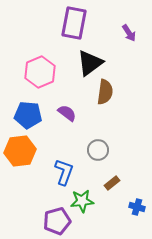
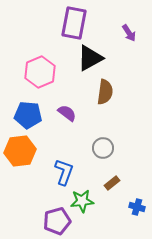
black triangle: moved 5 px up; rotated 8 degrees clockwise
gray circle: moved 5 px right, 2 px up
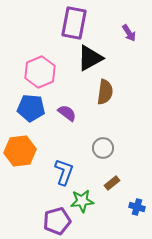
blue pentagon: moved 3 px right, 7 px up
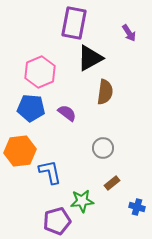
blue L-shape: moved 14 px left; rotated 32 degrees counterclockwise
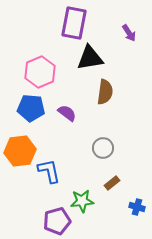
black triangle: rotated 20 degrees clockwise
blue L-shape: moved 1 px left, 1 px up
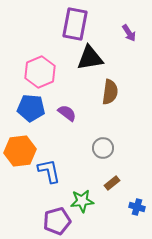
purple rectangle: moved 1 px right, 1 px down
brown semicircle: moved 5 px right
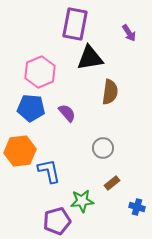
purple semicircle: rotated 12 degrees clockwise
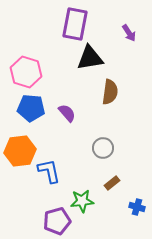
pink hexagon: moved 14 px left; rotated 20 degrees counterclockwise
